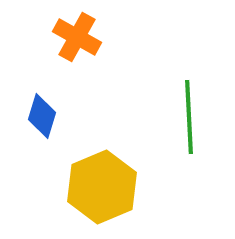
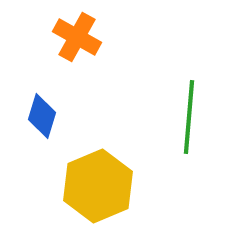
green line: rotated 8 degrees clockwise
yellow hexagon: moved 4 px left, 1 px up
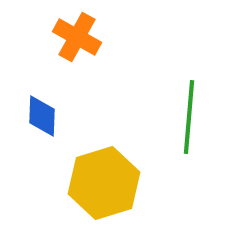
blue diamond: rotated 15 degrees counterclockwise
yellow hexagon: moved 6 px right, 3 px up; rotated 6 degrees clockwise
